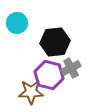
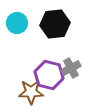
black hexagon: moved 18 px up
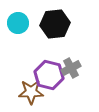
cyan circle: moved 1 px right
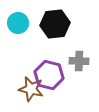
gray cross: moved 8 px right, 7 px up; rotated 30 degrees clockwise
brown star: moved 3 px up; rotated 15 degrees clockwise
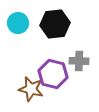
purple hexagon: moved 4 px right, 1 px up
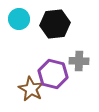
cyan circle: moved 1 px right, 4 px up
brown star: rotated 15 degrees clockwise
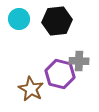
black hexagon: moved 2 px right, 3 px up
purple hexagon: moved 7 px right
